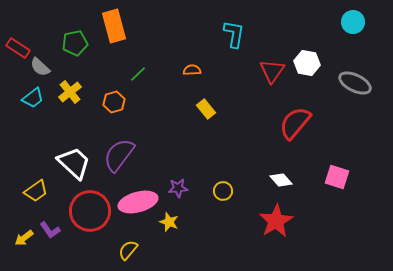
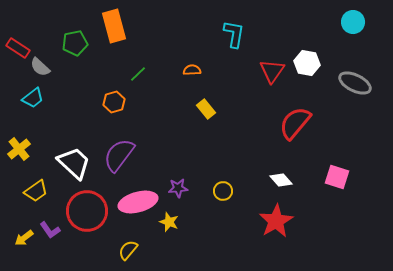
yellow cross: moved 51 px left, 57 px down
red circle: moved 3 px left
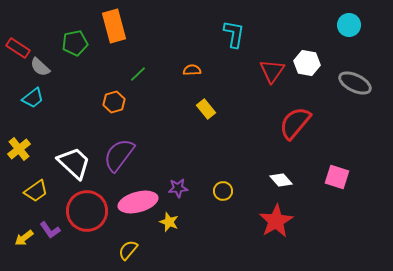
cyan circle: moved 4 px left, 3 px down
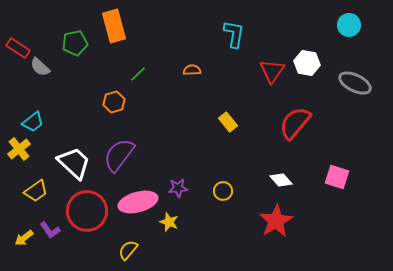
cyan trapezoid: moved 24 px down
yellow rectangle: moved 22 px right, 13 px down
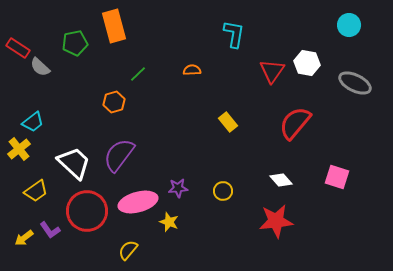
red star: rotated 24 degrees clockwise
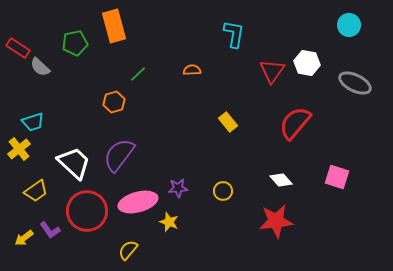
cyan trapezoid: rotated 20 degrees clockwise
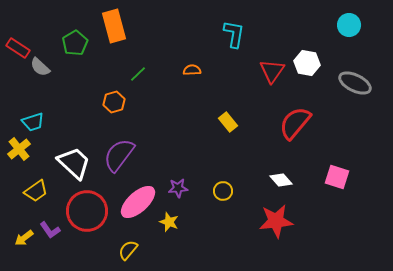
green pentagon: rotated 20 degrees counterclockwise
pink ellipse: rotated 27 degrees counterclockwise
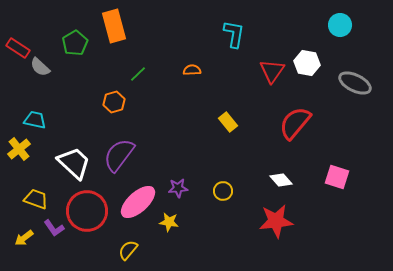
cyan circle: moved 9 px left
cyan trapezoid: moved 2 px right, 2 px up; rotated 150 degrees counterclockwise
yellow trapezoid: moved 8 px down; rotated 125 degrees counterclockwise
yellow star: rotated 12 degrees counterclockwise
purple L-shape: moved 4 px right, 2 px up
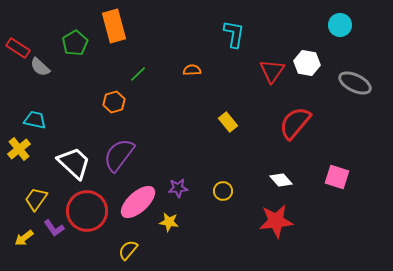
yellow trapezoid: rotated 75 degrees counterclockwise
